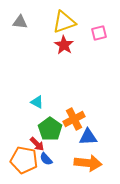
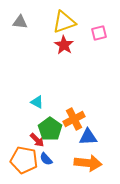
red arrow: moved 4 px up
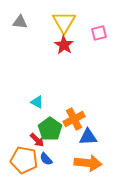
yellow triangle: rotated 40 degrees counterclockwise
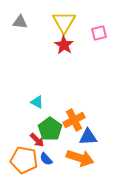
orange cross: moved 1 px down
orange arrow: moved 8 px left, 5 px up; rotated 12 degrees clockwise
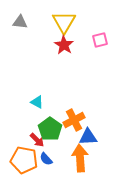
pink square: moved 1 px right, 7 px down
orange arrow: rotated 112 degrees counterclockwise
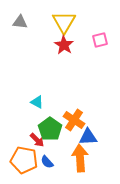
orange cross: rotated 30 degrees counterclockwise
blue semicircle: moved 1 px right, 3 px down
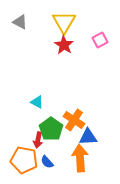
gray triangle: rotated 21 degrees clockwise
pink square: rotated 14 degrees counterclockwise
green pentagon: moved 1 px right
red arrow: moved 1 px right; rotated 56 degrees clockwise
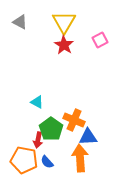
orange cross: rotated 10 degrees counterclockwise
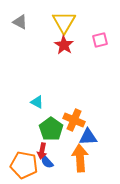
pink square: rotated 14 degrees clockwise
red arrow: moved 4 px right, 11 px down
orange pentagon: moved 5 px down
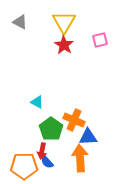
orange pentagon: moved 1 px down; rotated 12 degrees counterclockwise
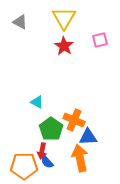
yellow triangle: moved 4 px up
red star: moved 1 px down
orange arrow: rotated 8 degrees counterclockwise
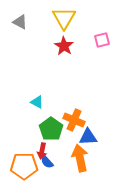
pink square: moved 2 px right
